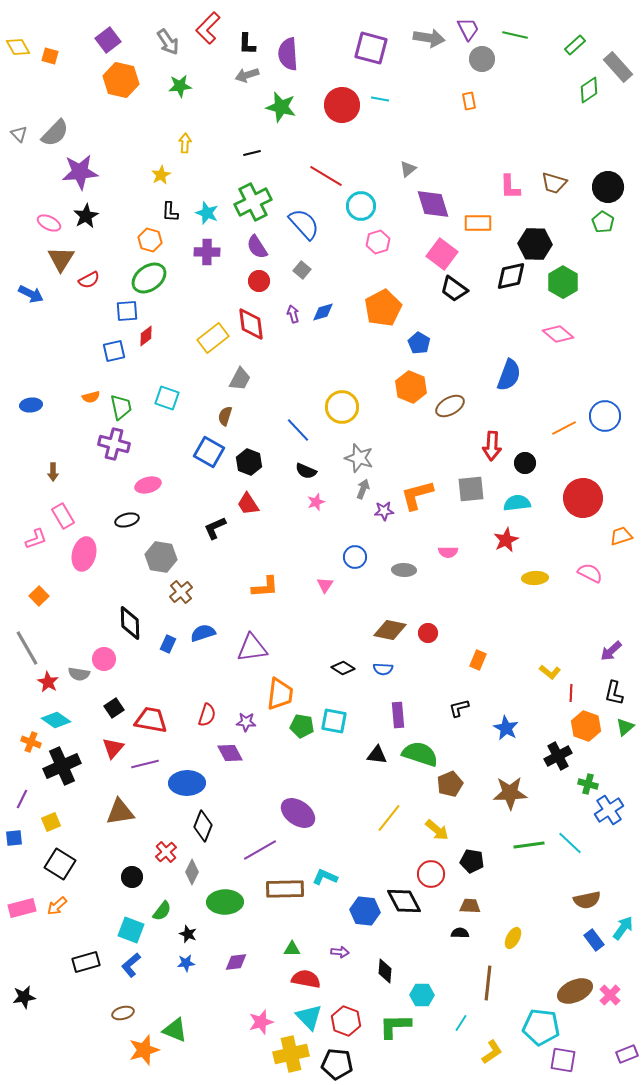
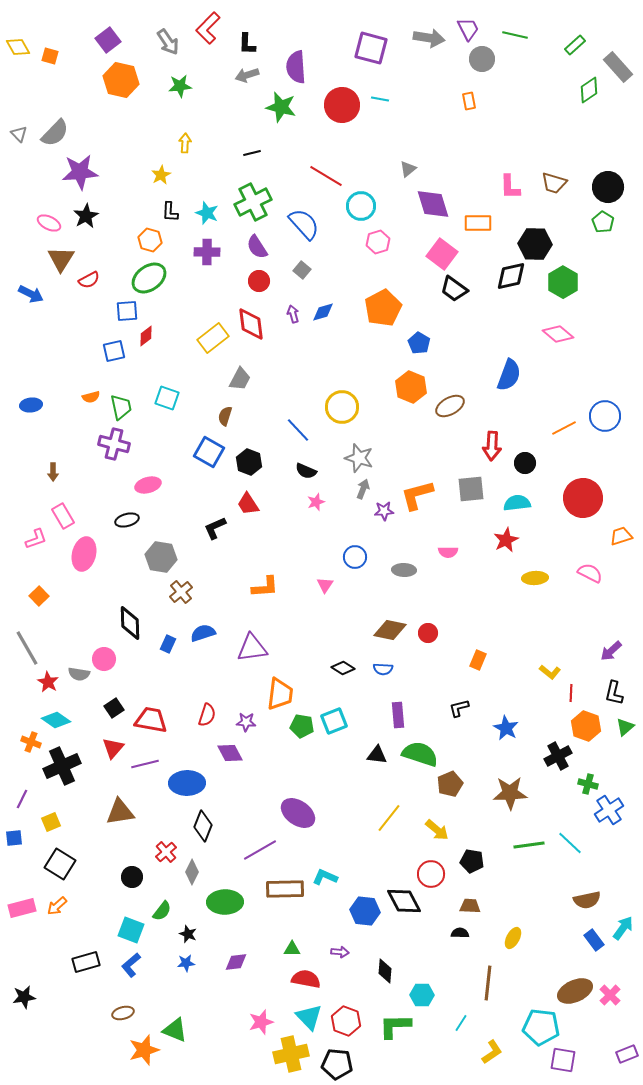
purple semicircle at (288, 54): moved 8 px right, 13 px down
cyan square at (334, 721): rotated 32 degrees counterclockwise
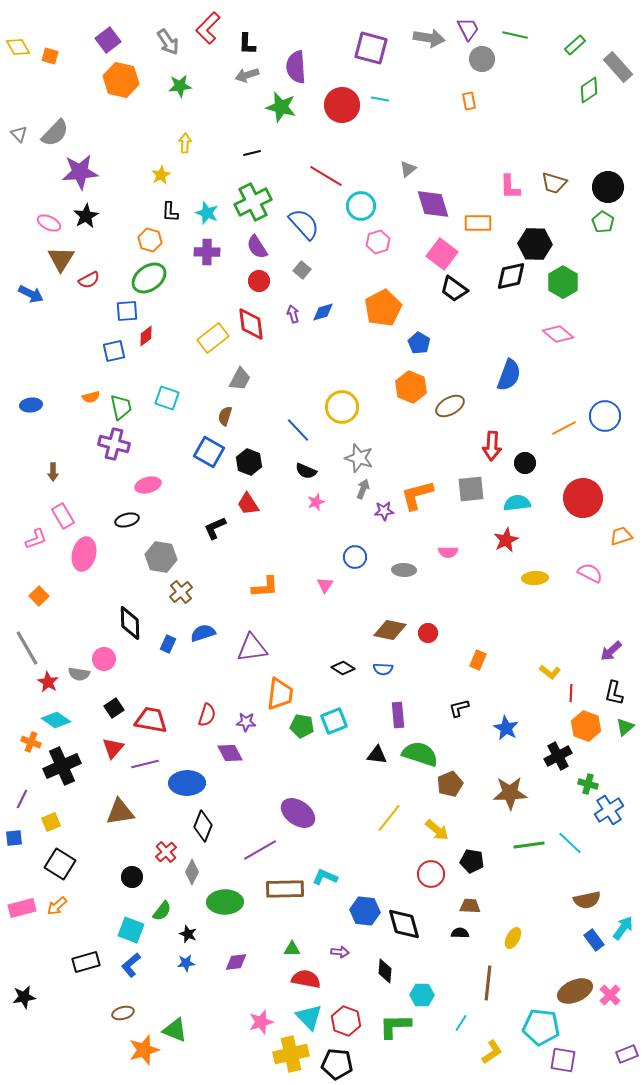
black diamond at (404, 901): moved 23 px down; rotated 12 degrees clockwise
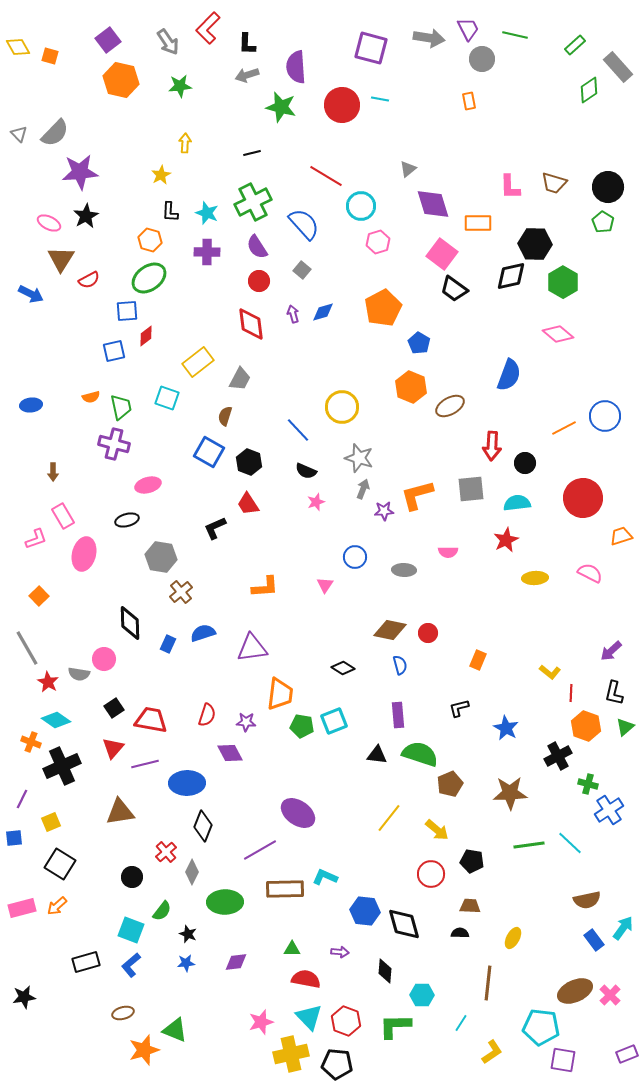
yellow rectangle at (213, 338): moved 15 px left, 24 px down
blue semicircle at (383, 669): moved 17 px right, 4 px up; rotated 108 degrees counterclockwise
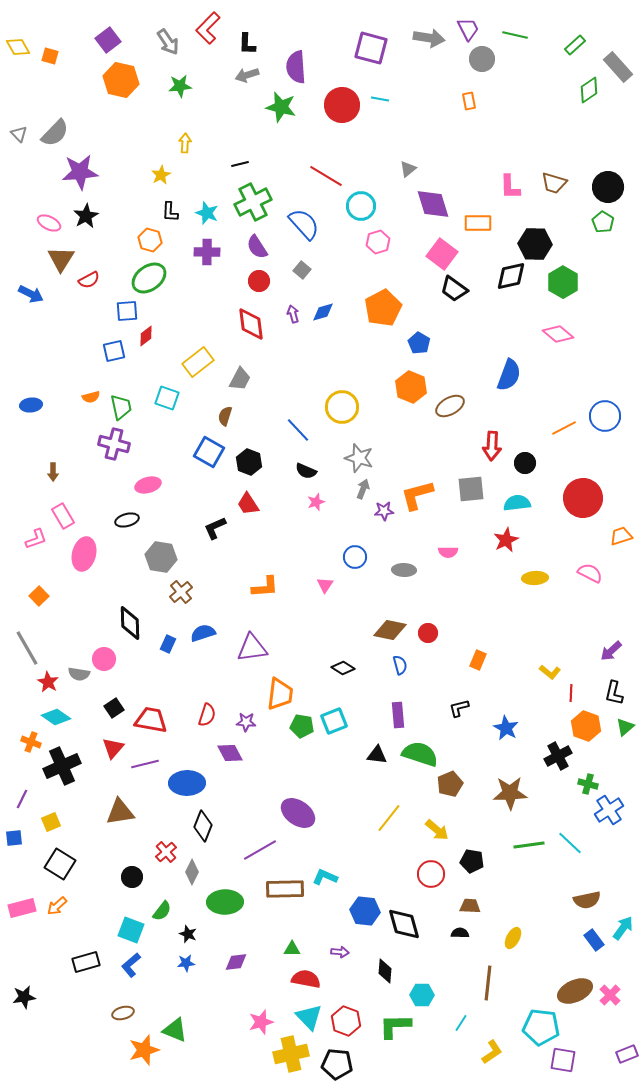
black line at (252, 153): moved 12 px left, 11 px down
cyan diamond at (56, 720): moved 3 px up
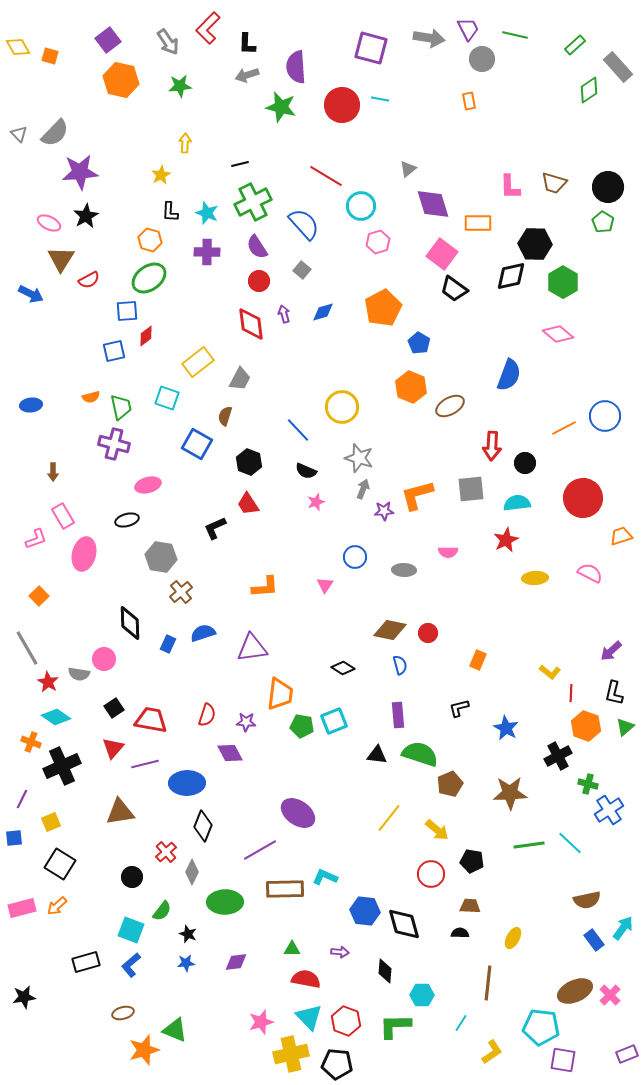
purple arrow at (293, 314): moved 9 px left
blue square at (209, 452): moved 12 px left, 8 px up
